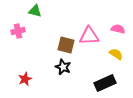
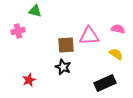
brown square: rotated 18 degrees counterclockwise
red star: moved 4 px right, 1 px down
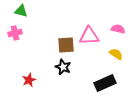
green triangle: moved 14 px left
pink cross: moved 3 px left, 2 px down
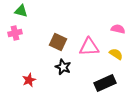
pink triangle: moved 11 px down
brown square: moved 8 px left, 3 px up; rotated 30 degrees clockwise
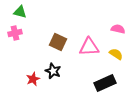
green triangle: moved 1 px left, 1 px down
black star: moved 10 px left, 4 px down
red star: moved 4 px right, 1 px up
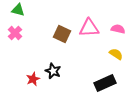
green triangle: moved 2 px left, 2 px up
pink cross: rotated 32 degrees counterclockwise
brown square: moved 4 px right, 8 px up
pink triangle: moved 19 px up
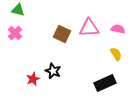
yellow semicircle: rotated 24 degrees clockwise
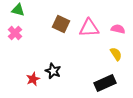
brown square: moved 1 px left, 10 px up
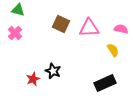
pink semicircle: moved 3 px right
yellow semicircle: moved 3 px left, 4 px up
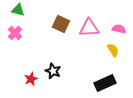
pink semicircle: moved 2 px left
red star: moved 2 px left
